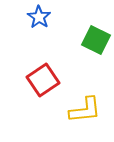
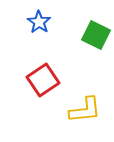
blue star: moved 5 px down
green square: moved 5 px up
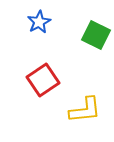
blue star: rotated 10 degrees clockwise
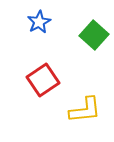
green square: moved 2 px left; rotated 16 degrees clockwise
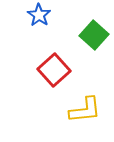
blue star: moved 7 px up; rotated 10 degrees counterclockwise
red square: moved 11 px right, 10 px up; rotated 8 degrees counterclockwise
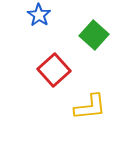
yellow L-shape: moved 5 px right, 3 px up
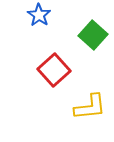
green square: moved 1 px left
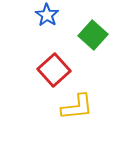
blue star: moved 8 px right
yellow L-shape: moved 13 px left
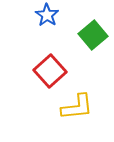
green square: rotated 8 degrees clockwise
red square: moved 4 px left, 1 px down
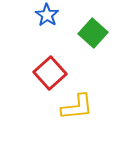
green square: moved 2 px up; rotated 8 degrees counterclockwise
red square: moved 2 px down
